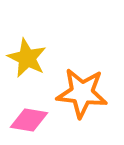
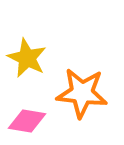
pink diamond: moved 2 px left, 1 px down
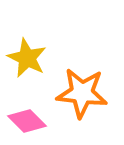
pink diamond: rotated 36 degrees clockwise
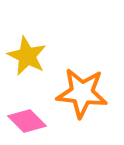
yellow star: moved 2 px up
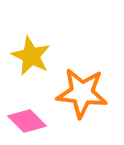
yellow star: moved 4 px right
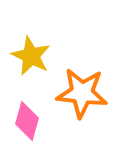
pink diamond: rotated 60 degrees clockwise
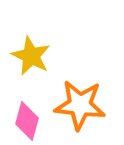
orange star: moved 2 px left, 12 px down
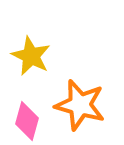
orange star: rotated 9 degrees clockwise
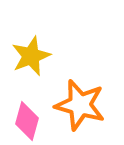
yellow star: rotated 24 degrees clockwise
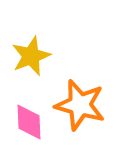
pink diamond: moved 2 px right, 1 px down; rotated 18 degrees counterclockwise
